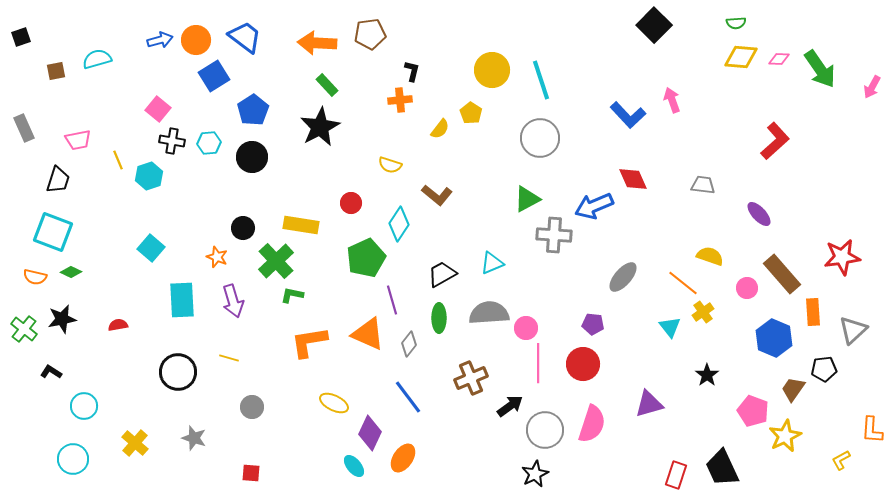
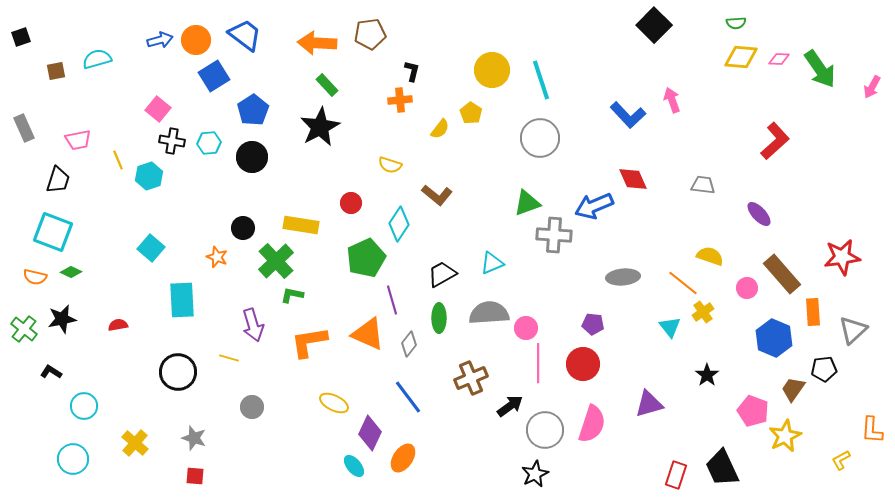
blue trapezoid at (245, 37): moved 2 px up
green triangle at (527, 199): moved 4 px down; rotated 8 degrees clockwise
gray ellipse at (623, 277): rotated 44 degrees clockwise
purple arrow at (233, 301): moved 20 px right, 24 px down
red square at (251, 473): moved 56 px left, 3 px down
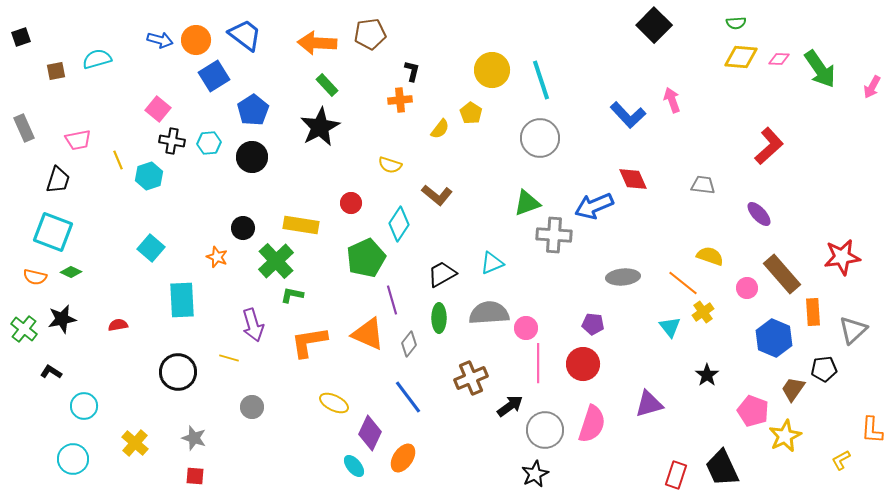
blue arrow at (160, 40): rotated 30 degrees clockwise
red L-shape at (775, 141): moved 6 px left, 5 px down
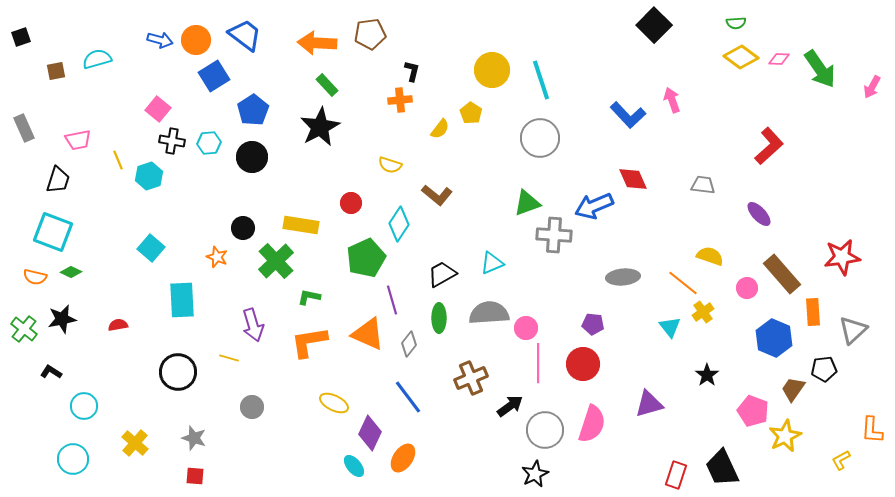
yellow diamond at (741, 57): rotated 32 degrees clockwise
green L-shape at (292, 295): moved 17 px right, 2 px down
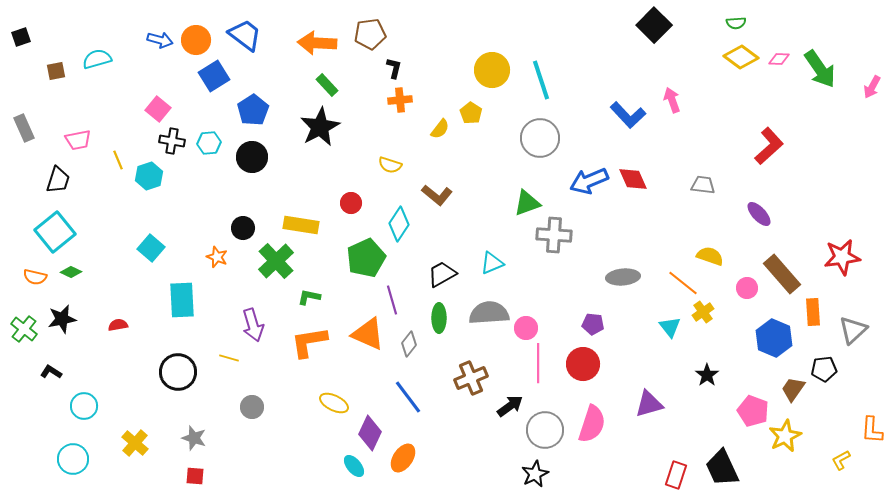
black L-shape at (412, 71): moved 18 px left, 3 px up
blue arrow at (594, 206): moved 5 px left, 25 px up
cyan square at (53, 232): moved 2 px right; rotated 30 degrees clockwise
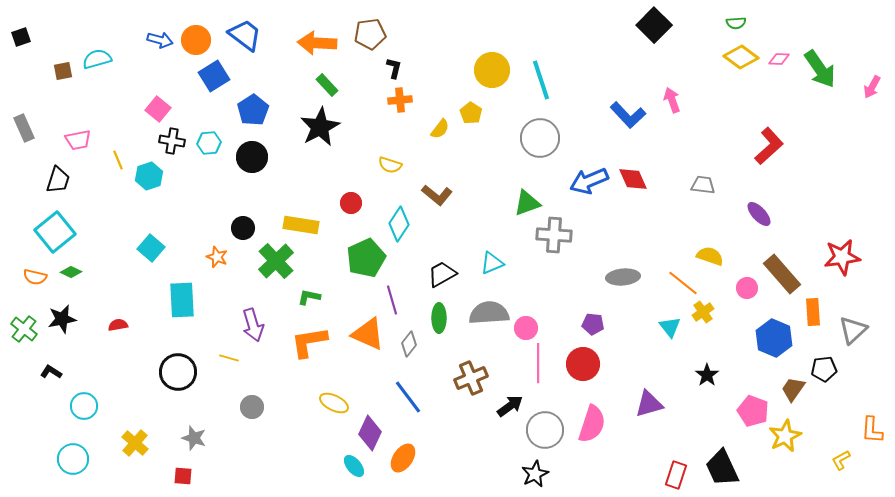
brown square at (56, 71): moved 7 px right
red square at (195, 476): moved 12 px left
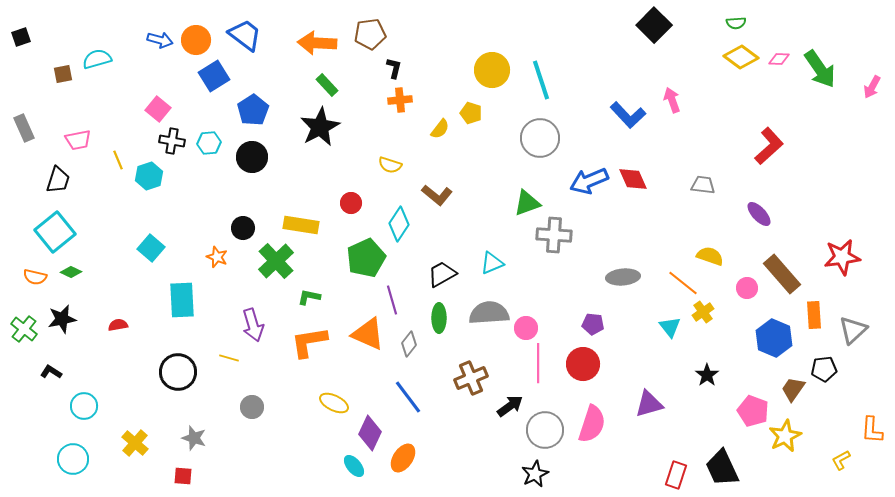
brown square at (63, 71): moved 3 px down
yellow pentagon at (471, 113): rotated 15 degrees counterclockwise
orange rectangle at (813, 312): moved 1 px right, 3 px down
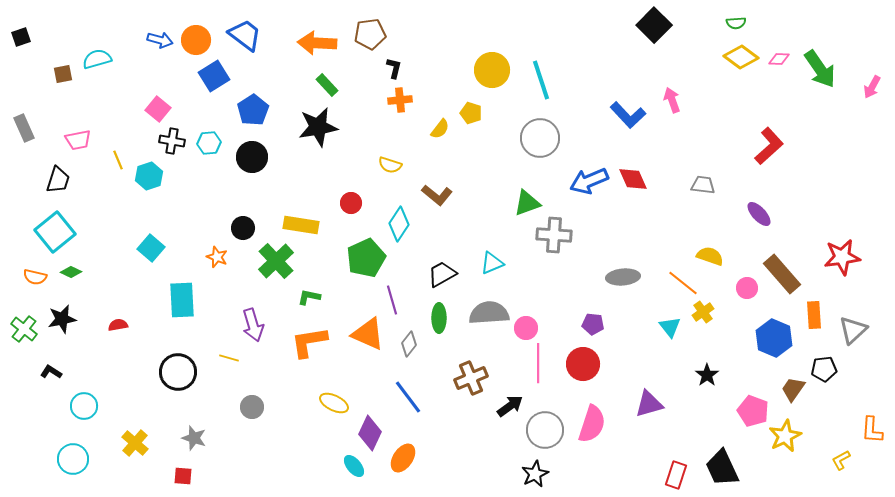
black star at (320, 127): moved 2 px left; rotated 18 degrees clockwise
